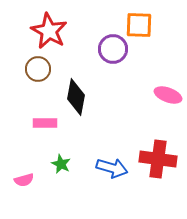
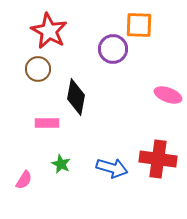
pink rectangle: moved 2 px right
pink semicircle: rotated 42 degrees counterclockwise
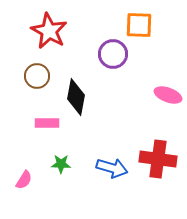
purple circle: moved 5 px down
brown circle: moved 1 px left, 7 px down
green star: rotated 24 degrees counterclockwise
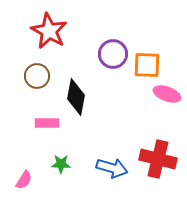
orange square: moved 8 px right, 40 px down
pink ellipse: moved 1 px left, 1 px up
red cross: rotated 6 degrees clockwise
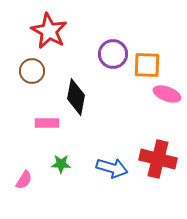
brown circle: moved 5 px left, 5 px up
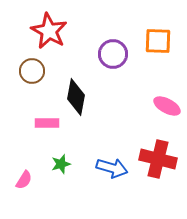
orange square: moved 11 px right, 24 px up
pink ellipse: moved 12 px down; rotated 8 degrees clockwise
green star: rotated 18 degrees counterclockwise
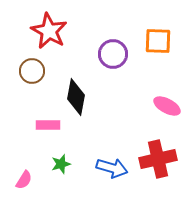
pink rectangle: moved 1 px right, 2 px down
red cross: rotated 27 degrees counterclockwise
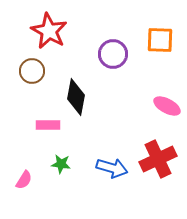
orange square: moved 2 px right, 1 px up
red cross: rotated 12 degrees counterclockwise
green star: rotated 24 degrees clockwise
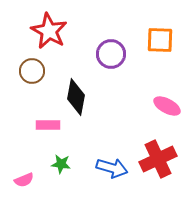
purple circle: moved 2 px left
pink semicircle: rotated 36 degrees clockwise
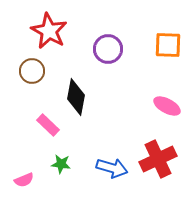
orange square: moved 8 px right, 5 px down
purple circle: moved 3 px left, 5 px up
pink rectangle: rotated 45 degrees clockwise
